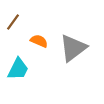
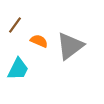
brown line: moved 2 px right, 3 px down
gray triangle: moved 3 px left, 2 px up
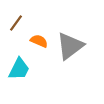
brown line: moved 1 px right, 2 px up
cyan trapezoid: moved 1 px right
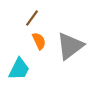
brown line: moved 16 px right, 5 px up
orange semicircle: rotated 42 degrees clockwise
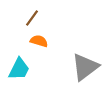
orange semicircle: rotated 48 degrees counterclockwise
gray triangle: moved 15 px right, 21 px down
